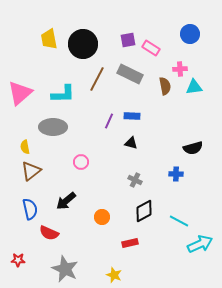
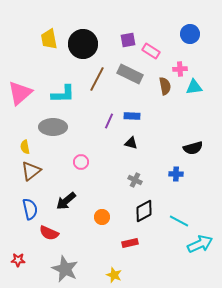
pink rectangle: moved 3 px down
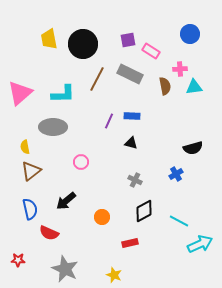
blue cross: rotated 32 degrees counterclockwise
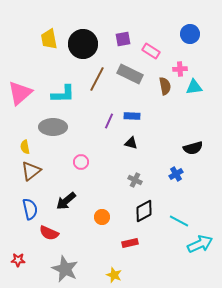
purple square: moved 5 px left, 1 px up
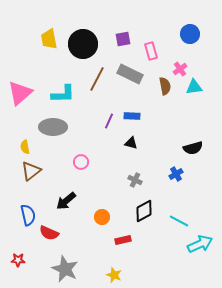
pink rectangle: rotated 42 degrees clockwise
pink cross: rotated 32 degrees counterclockwise
blue semicircle: moved 2 px left, 6 px down
red rectangle: moved 7 px left, 3 px up
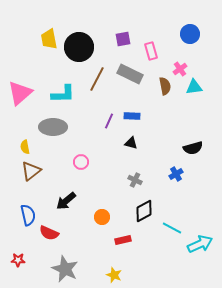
black circle: moved 4 px left, 3 px down
cyan line: moved 7 px left, 7 px down
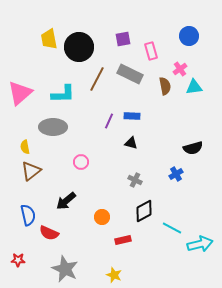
blue circle: moved 1 px left, 2 px down
cyan arrow: rotated 10 degrees clockwise
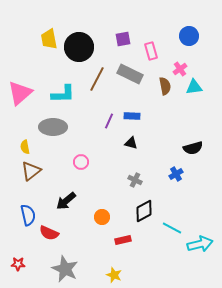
red star: moved 4 px down
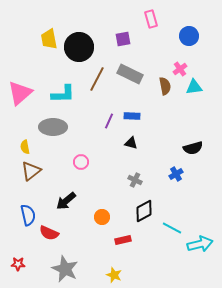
pink rectangle: moved 32 px up
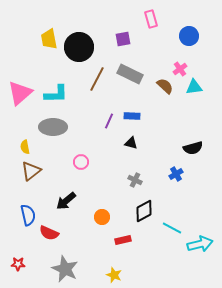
brown semicircle: rotated 36 degrees counterclockwise
cyan L-shape: moved 7 px left
